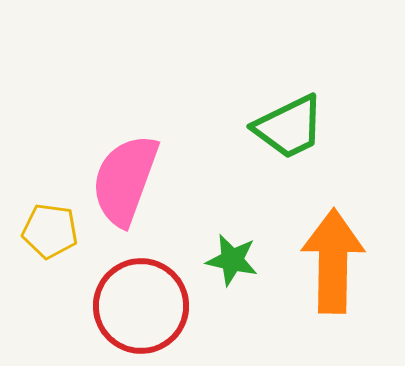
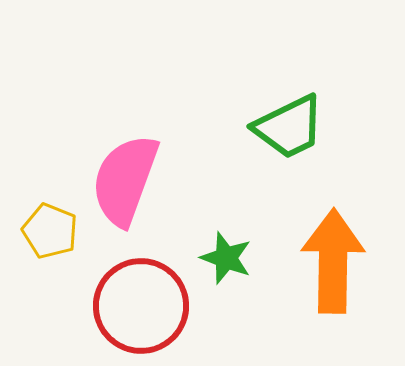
yellow pentagon: rotated 14 degrees clockwise
green star: moved 6 px left, 2 px up; rotated 8 degrees clockwise
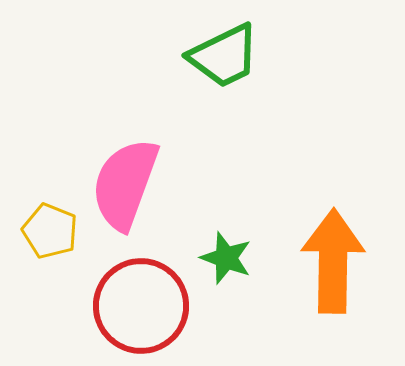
green trapezoid: moved 65 px left, 71 px up
pink semicircle: moved 4 px down
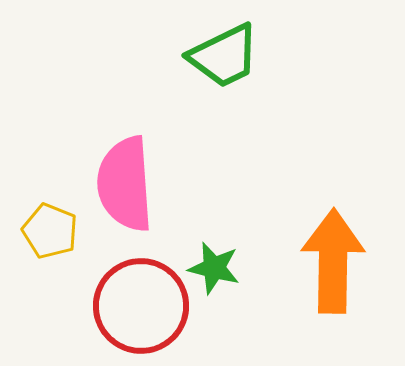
pink semicircle: rotated 24 degrees counterclockwise
green star: moved 12 px left, 10 px down; rotated 6 degrees counterclockwise
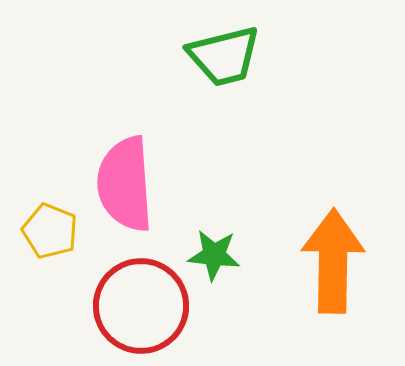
green trapezoid: rotated 12 degrees clockwise
green star: moved 13 px up; rotated 8 degrees counterclockwise
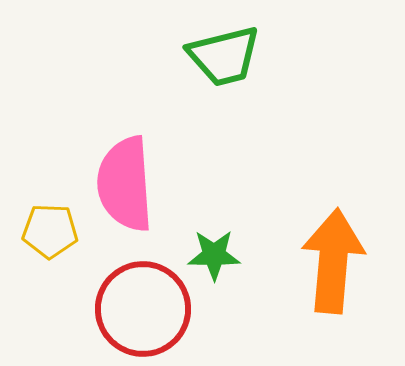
yellow pentagon: rotated 20 degrees counterclockwise
green star: rotated 6 degrees counterclockwise
orange arrow: rotated 4 degrees clockwise
red circle: moved 2 px right, 3 px down
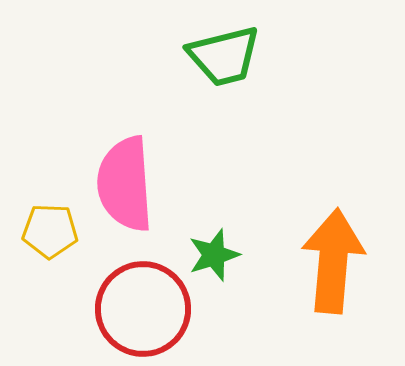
green star: rotated 18 degrees counterclockwise
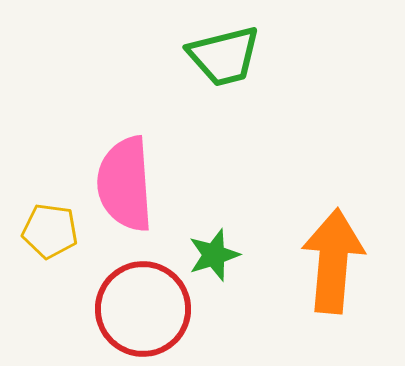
yellow pentagon: rotated 6 degrees clockwise
